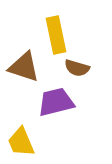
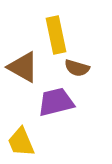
brown triangle: moved 1 px left; rotated 12 degrees clockwise
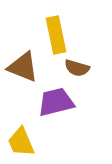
brown triangle: rotated 8 degrees counterclockwise
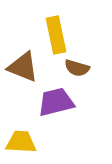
yellow trapezoid: rotated 116 degrees clockwise
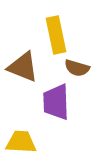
purple trapezoid: rotated 78 degrees counterclockwise
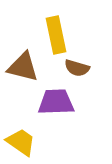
brown triangle: rotated 8 degrees counterclockwise
purple trapezoid: rotated 90 degrees clockwise
yellow trapezoid: rotated 32 degrees clockwise
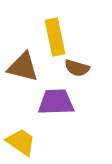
yellow rectangle: moved 1 px left, 2 px down
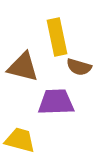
yellow rectangle: moved 2 px right
brown semicircle: moved 2 px right, 1 px up
yellow trapezoid: moved 1 px left, 2 px up; rotated 20 degrees counterclockwise
